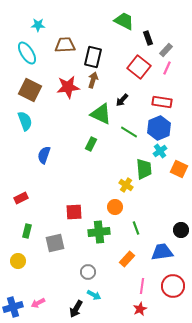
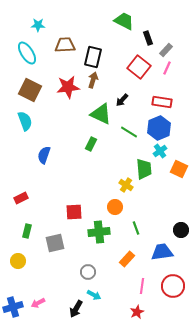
red star at (140, 309): moved 3 px left, 3 px down
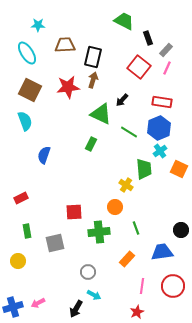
green rectangle at (27, 231): rotated 24 degrees counterclockwise
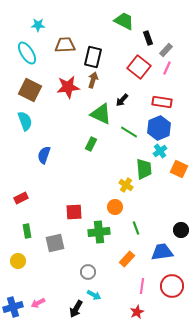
red circle at (173, 286): moved 1 px left
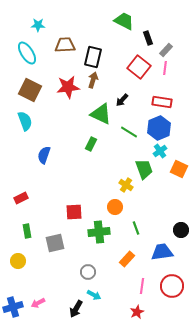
pink line at (167, 68): moved 2 px left; rotated 16 degrees counterclockwise
green trapezoid at (144, 169): rotated 15 degrees counterclockwise
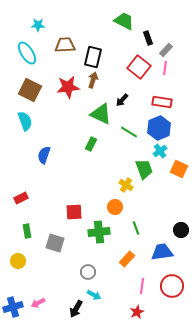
gray square at (55, 243): rotated 30 degrees clockwise
